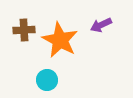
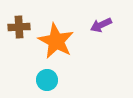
brown cross: moved 5 px left, 3 px up
orange star: moved 4 px left, 1 px down
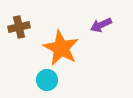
brown cross: rotated 10 degrees counterclockwise
orange star: moved 5 px right, 7 px down
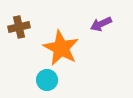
purple arrow: moved 1 px up
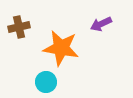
orange star: rotated 18 degrees counterclockwise
cyan circle: moved 1 px left, 2 px down
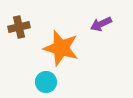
orange star: rotated 6 degrees clockwise
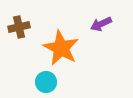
orange star: rotated 12 degrees clockwise
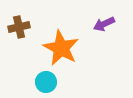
purple arrow: moved 3 px right
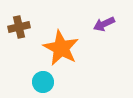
cyan circle: moved 3 px left
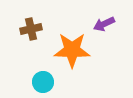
brown cross: moved 12 px right, 2 px down
orange star: moved 11 px right, 2 px down; rotated 27 degrees counterclockwise
